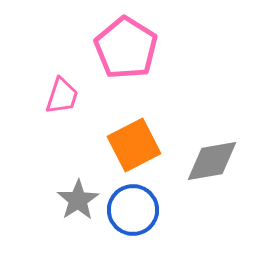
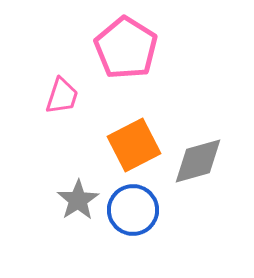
gray diamond: moved 14 px left; rotated 6 degrees counterclockwise
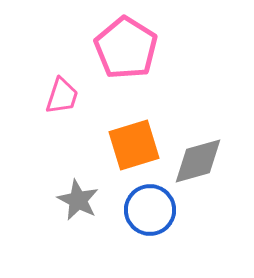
orange square: rotated 10 degrees clockwise
gray star: rotated 12 degrees counterclockwise
blue circle: moved 17 px right
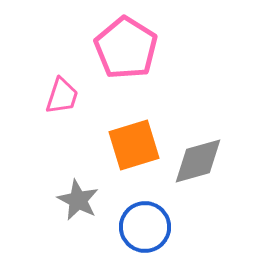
blue circle: moved 5 px left, 17 px down
